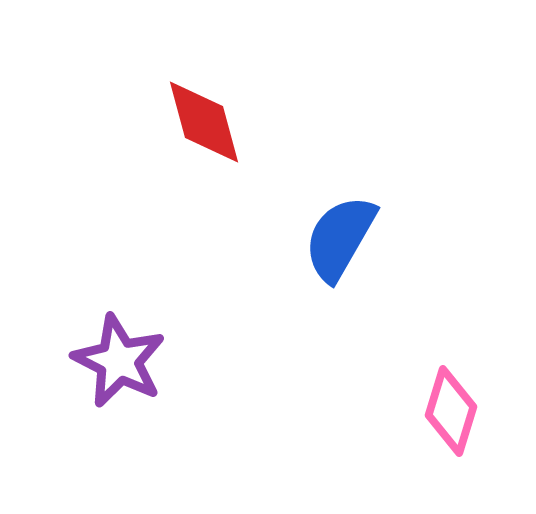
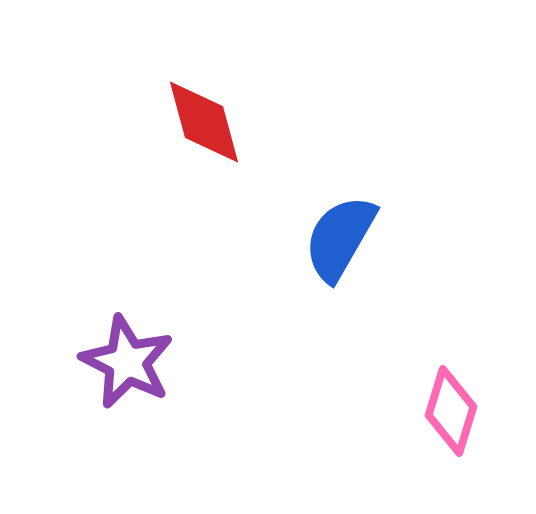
purple star: moved 8 px right, 1 px down
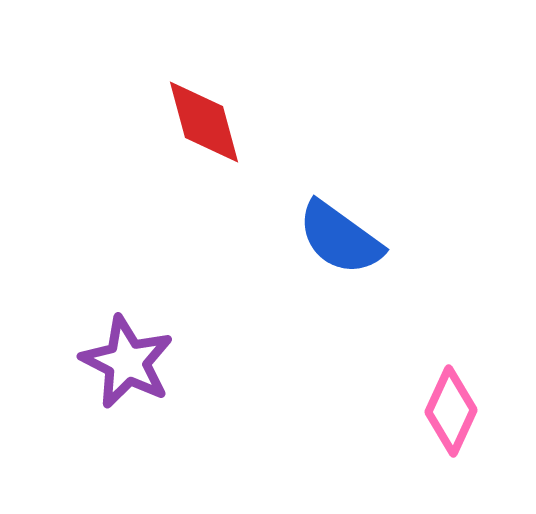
blue semicircle: rotated 84 degrees counterclockwise
pink diamond: rotated 8 degrees clockwise
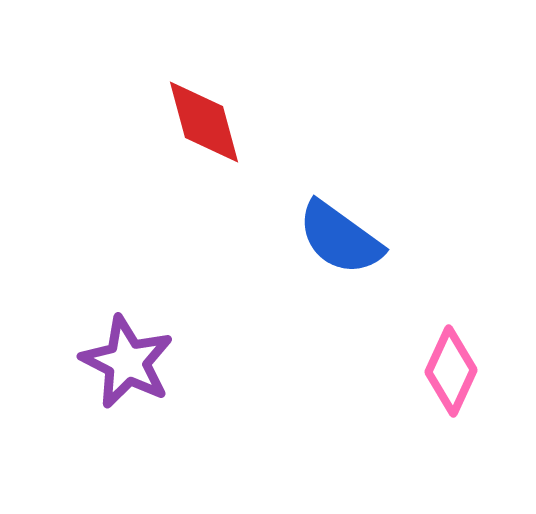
pink diamond: moved 40 px up
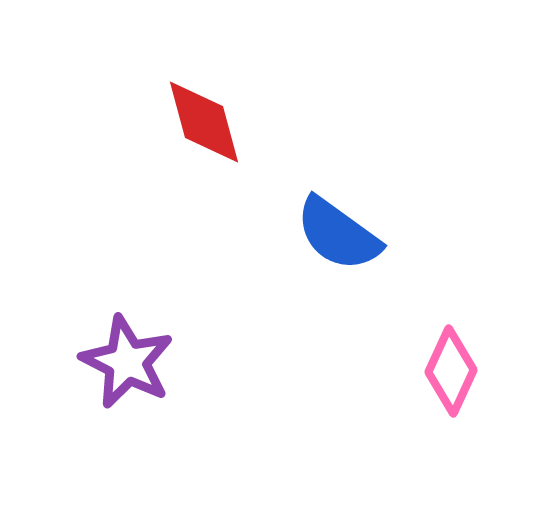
blue semicircle: moved 2 px left, 4 px up
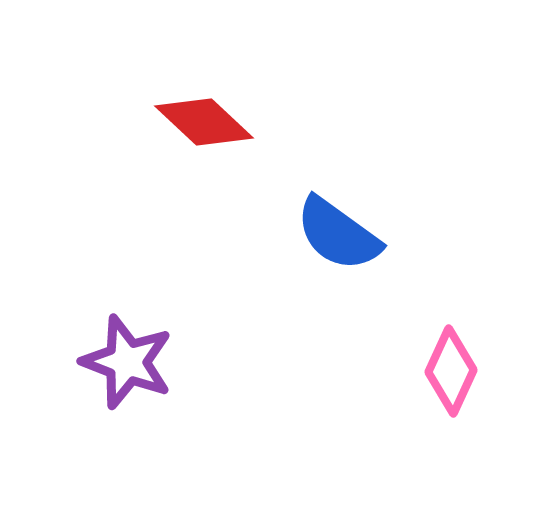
red diamond: rotated 32 degrees counterclockwise
purple star: rotated 6 degrees counterclockwise
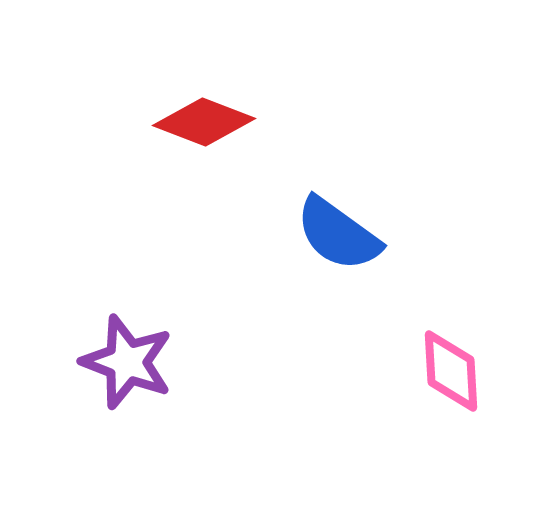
red diamond: rotated 22 degrees counterclockwise
pink diamond: rotated 28 degrees counterclockwise
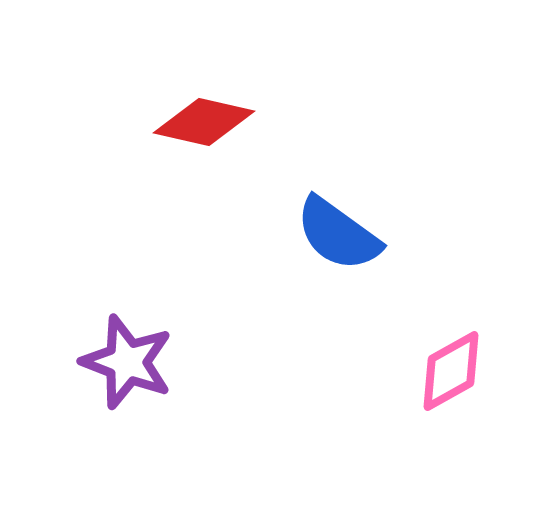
red diamond: rotated 8 degrees counterclockwise
pink diamond: rotated 64 degrees clockwise
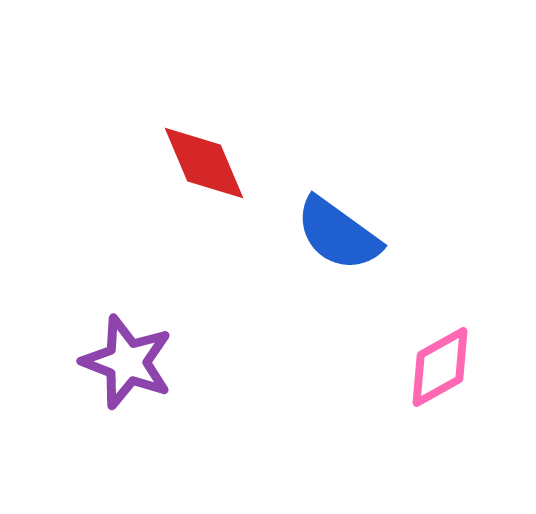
red diamond: moved 41 px down; rotated 54 degrees clockwise
pink diamond: moved 11 px left, 4 px up
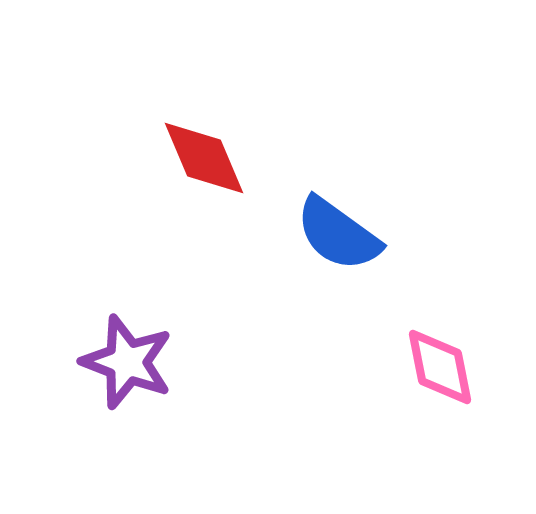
red diamond: moved 5 px up
pink diamond: rotated 72 degrees counterclockwise
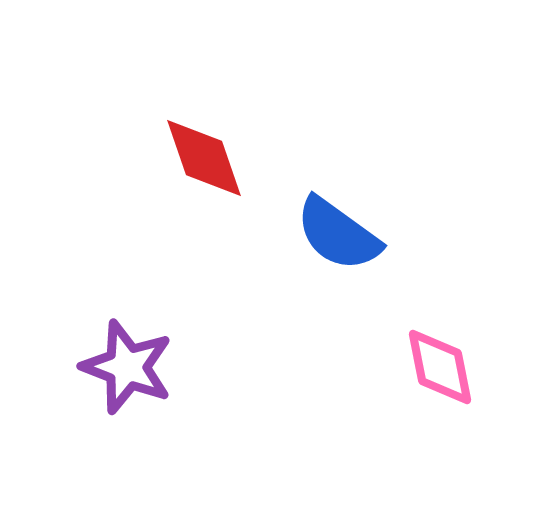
red diamond: rotated 4 degrees clockwise
purple star: moved 5 px down
